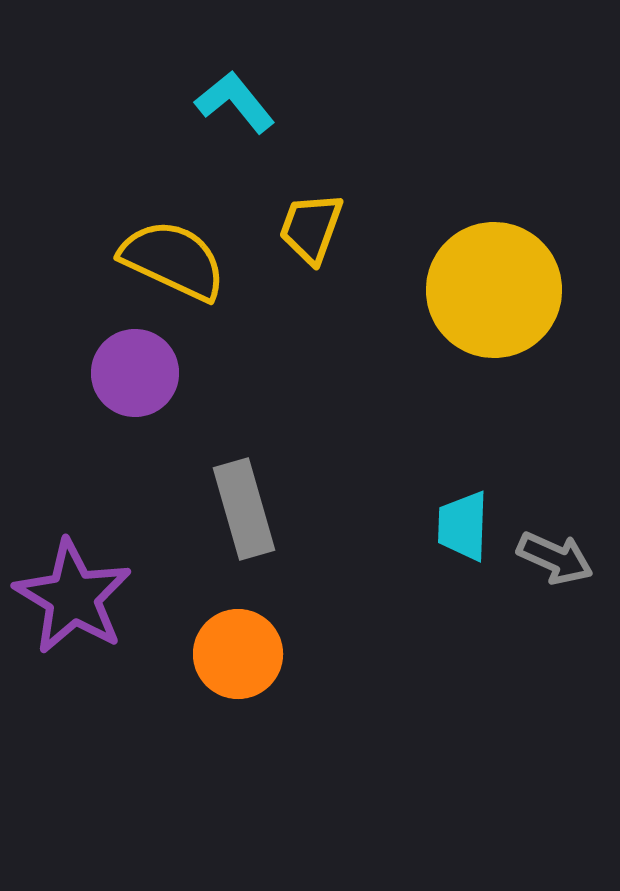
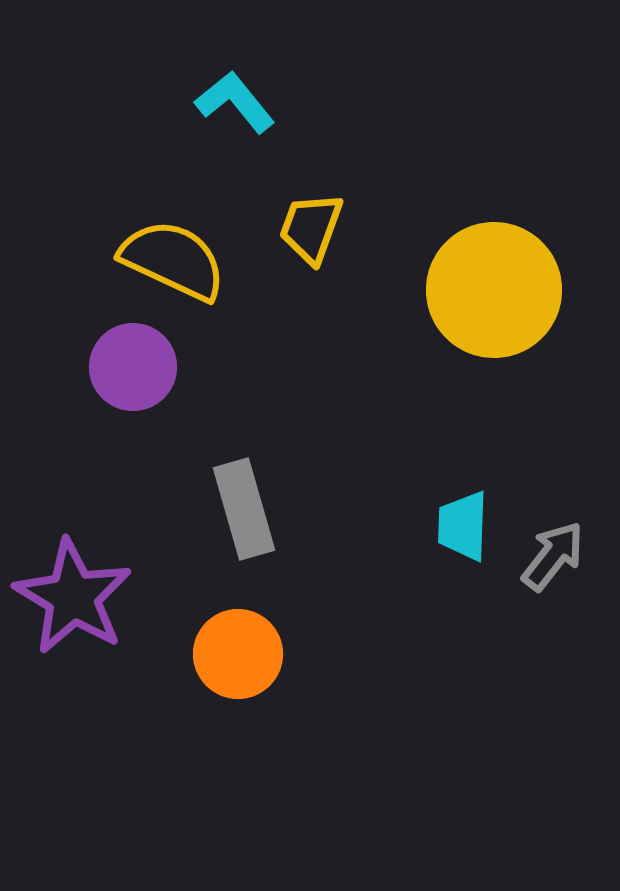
purple circle: moved 2 px left, 6 px up
gray arrow: moved 2 px left, 2 px up; rotated 76 degrees counterclockwise
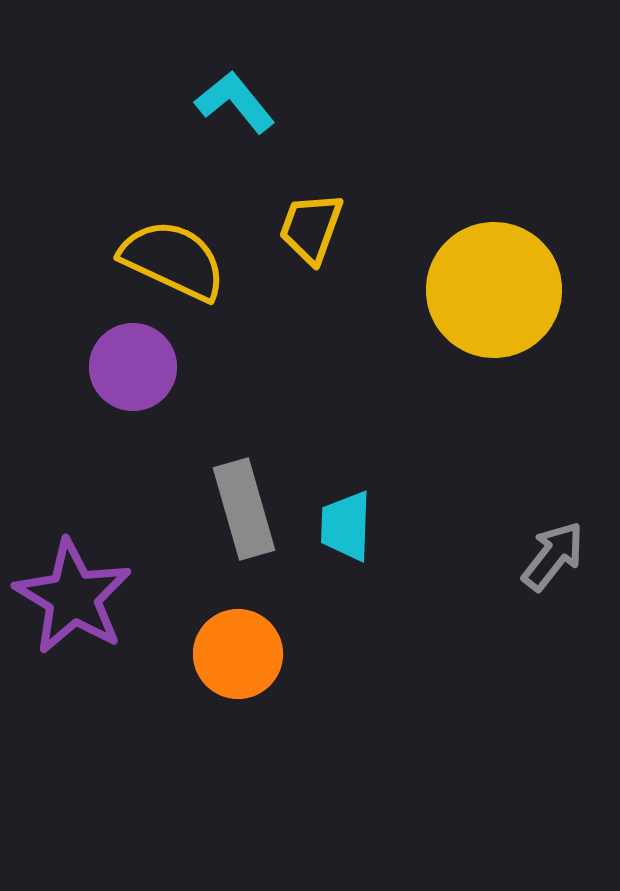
cyan trapezoid: moved 117 px left
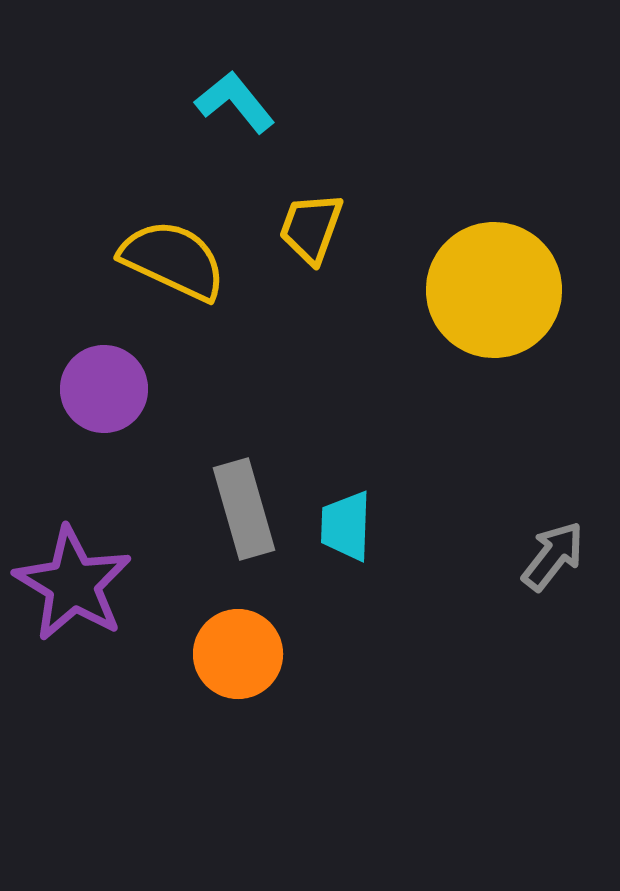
purple circle: moved 29 px left, 22 px down
purple star: moved 13 px up
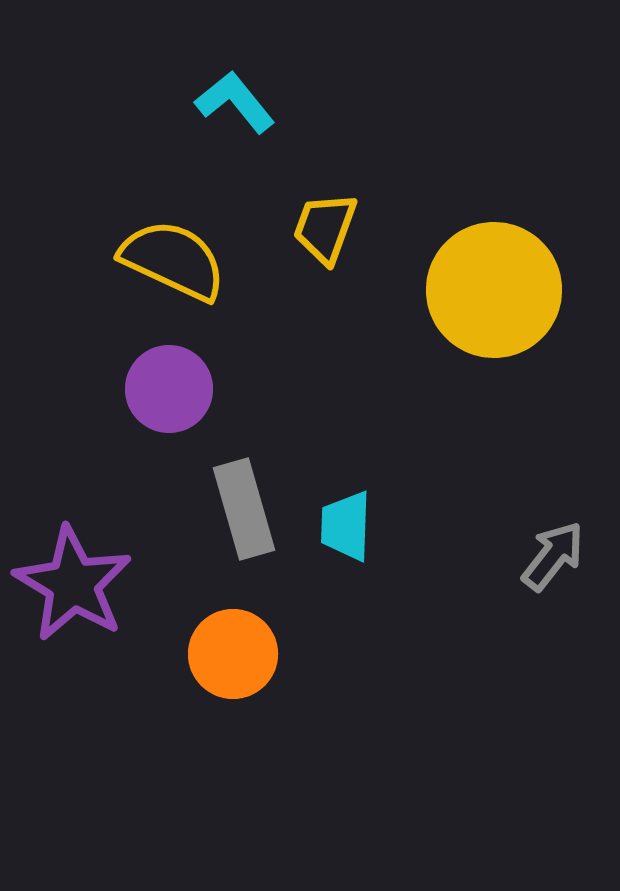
yellow trapezoid: moved 14 px right
purple circle: moved 65 px right
orange circle: moved 5 px left
